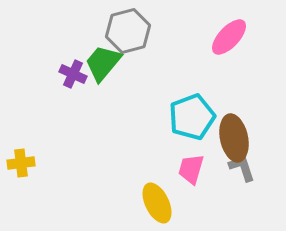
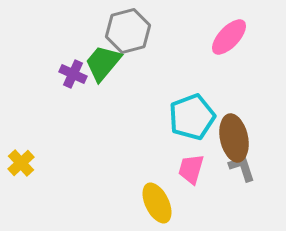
yellow cross: rotated 36 degrees counterclockwise
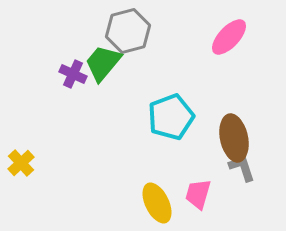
cyan pentagon: moved 21 px left
pink trapezoid: moved 7 px right, 25 px down
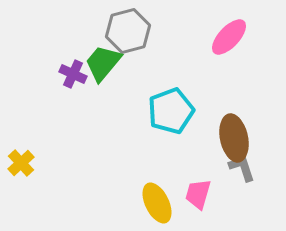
cyan pentagon: moved 6 px up
